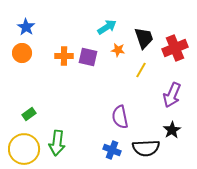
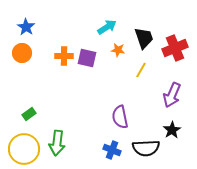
purple square: moved 1 px left, 1 px down
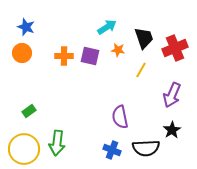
blue star: rotated 12 degrees counterclockwise
purple square: moved 3 px right, 2 px up
green rectangle: moved 3 px up
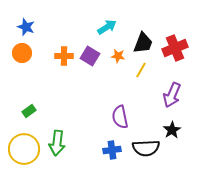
black trapezoid: moved 1 px left, 5 px down; rotated 40 degrees clockwise
orange star: moved 6 px down
purple square: rotated 18 degrees clockwise
blue cross: rotated 30 degrees counterclockwise
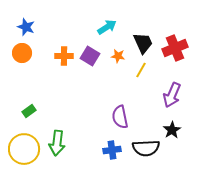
black trapezoid: rotated 45 degrees counterclockwise
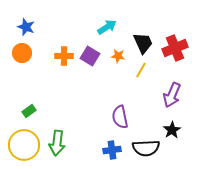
yellow circle: moved 4 px up
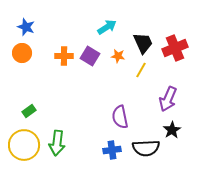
purple arrow: moved 4 px left, 4 px down
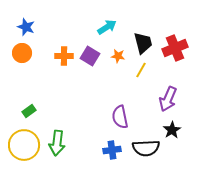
black trapezoid: rotated 10 degrees clockwise
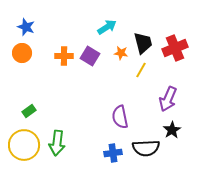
orange star: moved 3 px right, 3 px up
blue cross: moved 1 px right, 3 px down
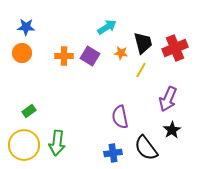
blue star: rotated 18 degrees counterclockwise
black semicircle: rotated 56 degrees clockwise
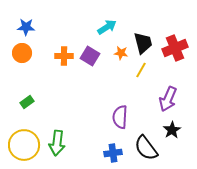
green rectangle: moved 2 px left, 9 px up
purple semicircle: rotated 15 degrees clockwise
